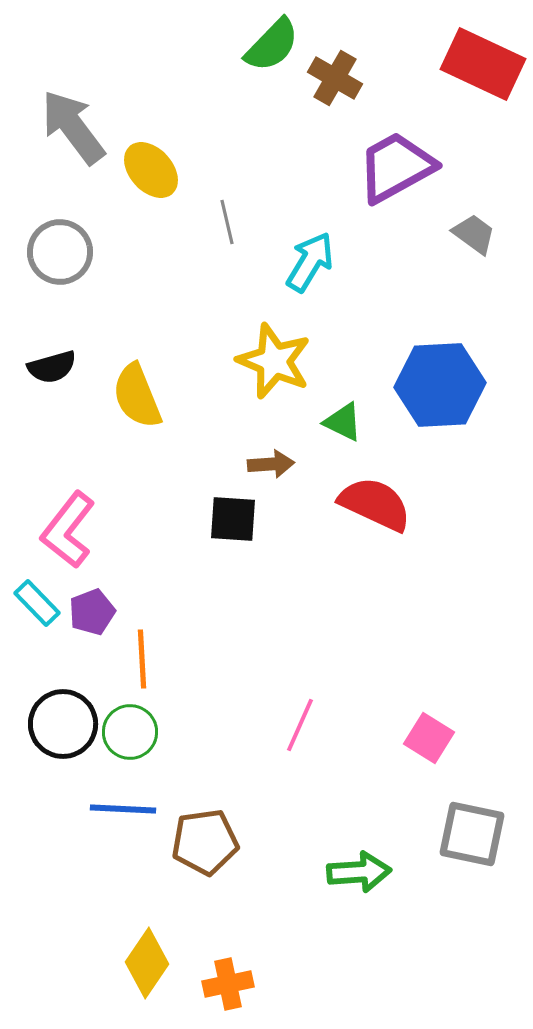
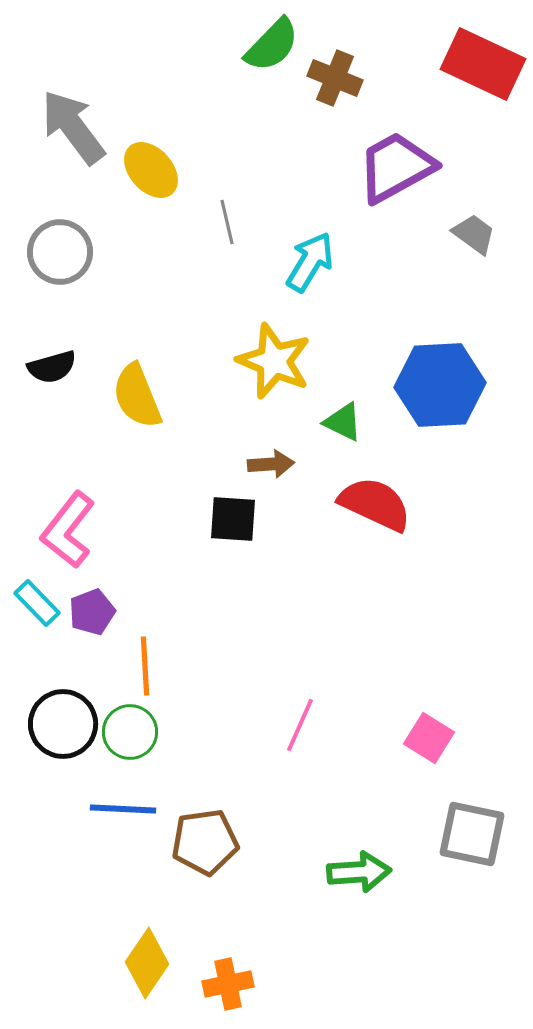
brown cross: rotated 8 degrees counterclockwise
orange line: moved 3 px right, 7 px down
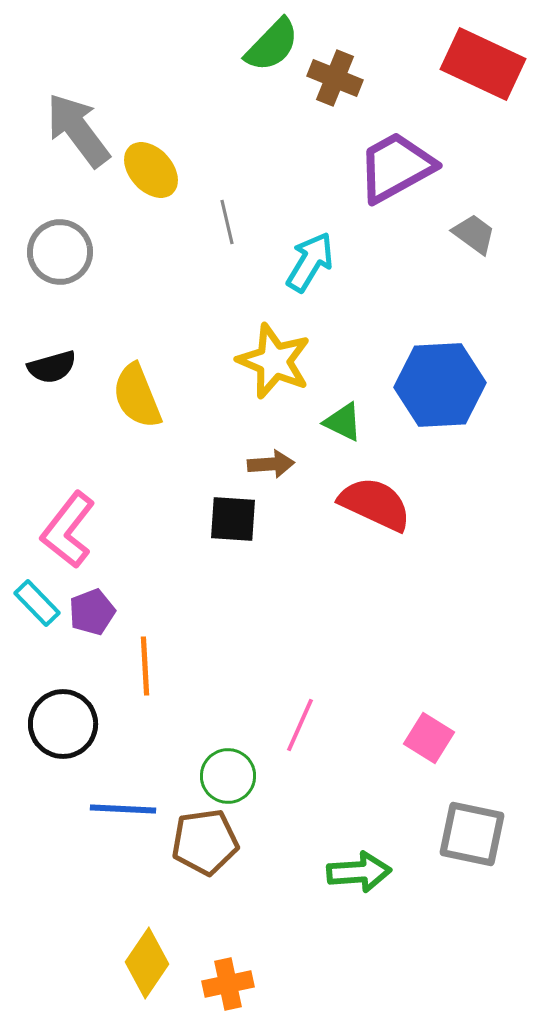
gray arrow: moved 5 px right, 3 px down
green circle: moved 98 px right, 44 px down
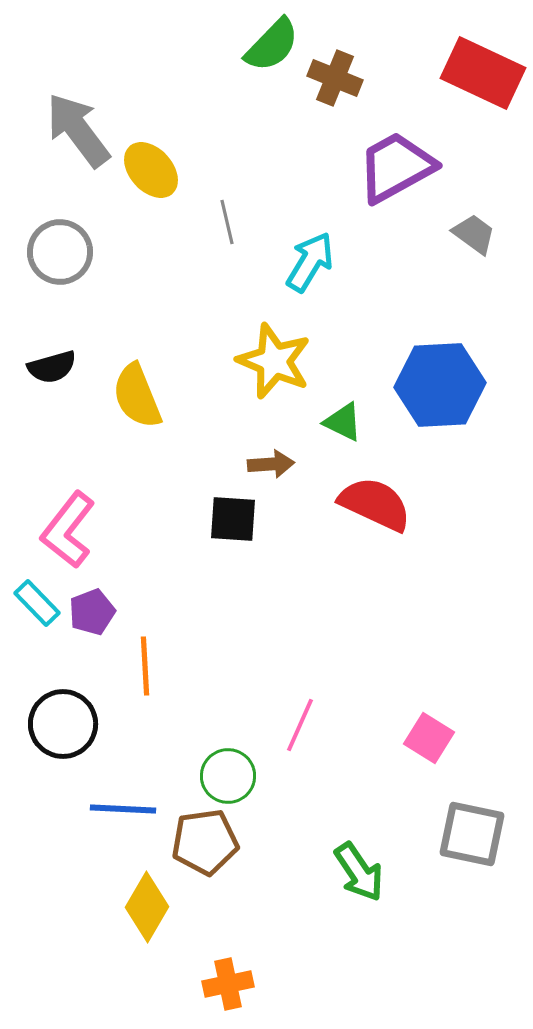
red rectangle: moved 9 px down
green arrow: rotated 60 degrees clockwise
yellow diamond: moved 56 px up; rotated 4 degrees counterclockwise
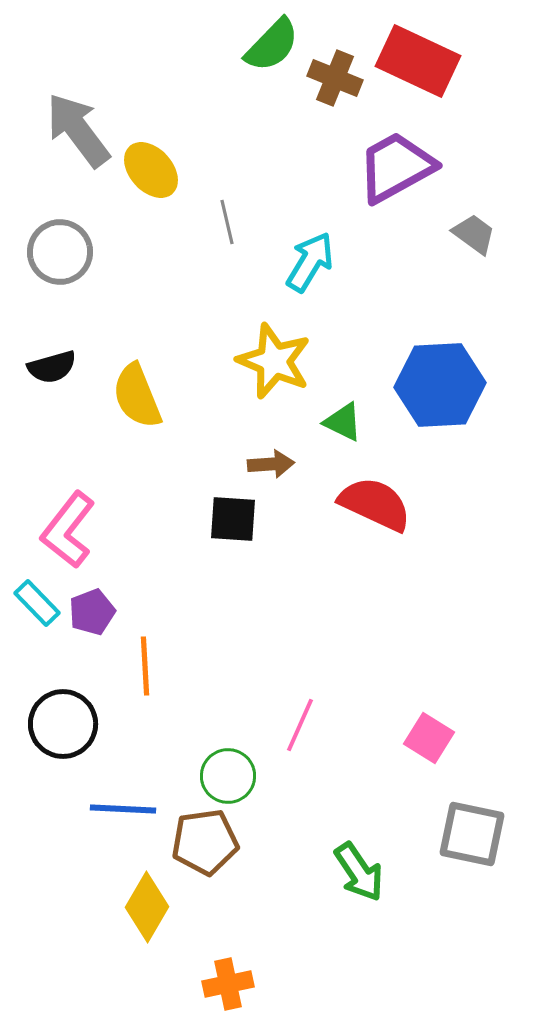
red rectangle: moved 65 px left, 12 px up
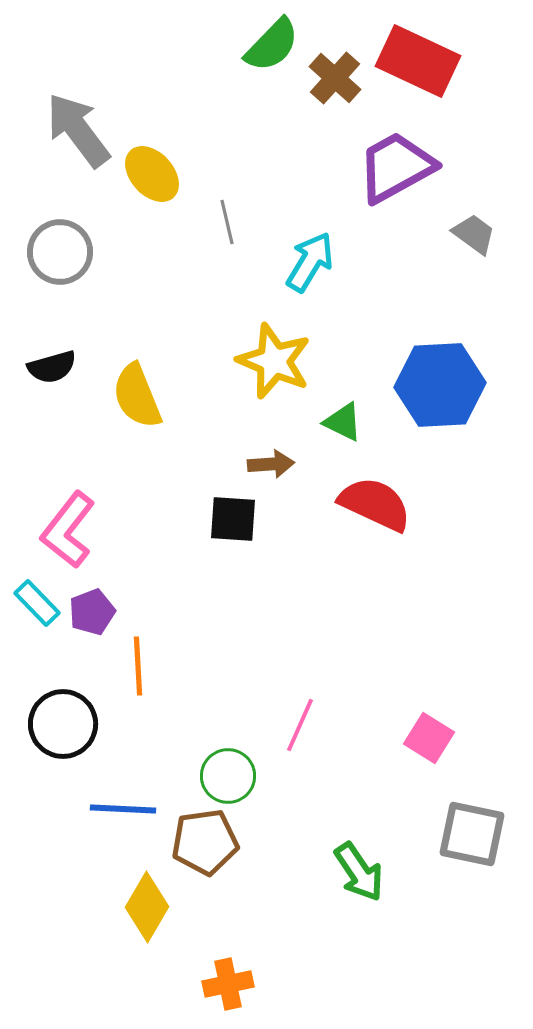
brown cross: rotated 20 degrees clockwise
yellow ellipse: moved 1 px right, 4 px down
orange line: moved 7 px left
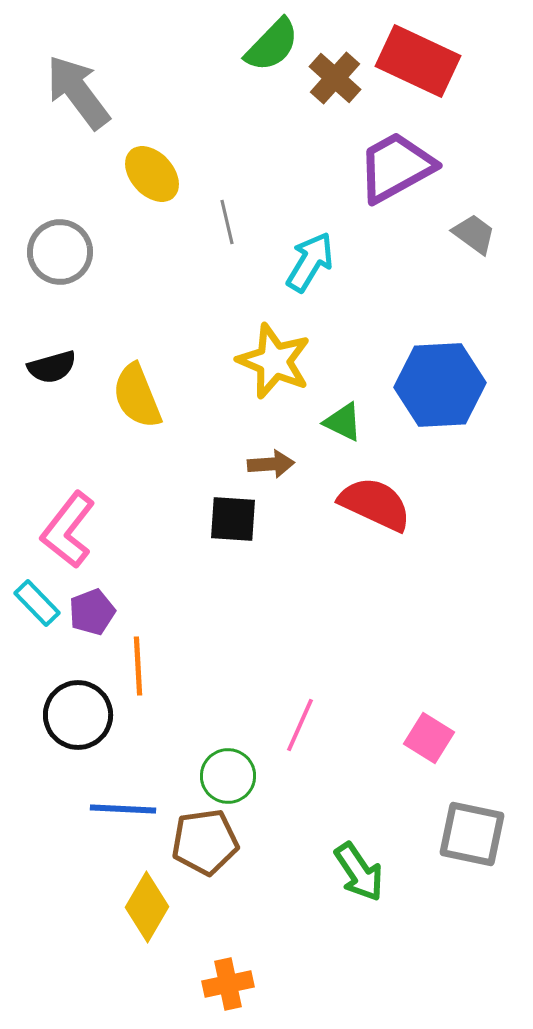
gray arrow: moved 38 px up
black circle: moved 15 px right, 9 px up
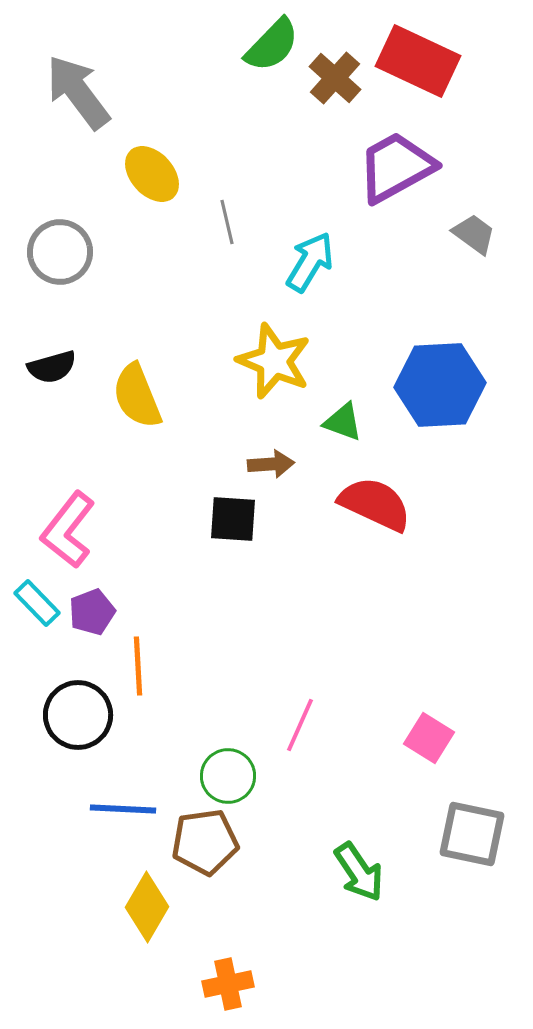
green triangle: rotated 6 degrees counterclockwise
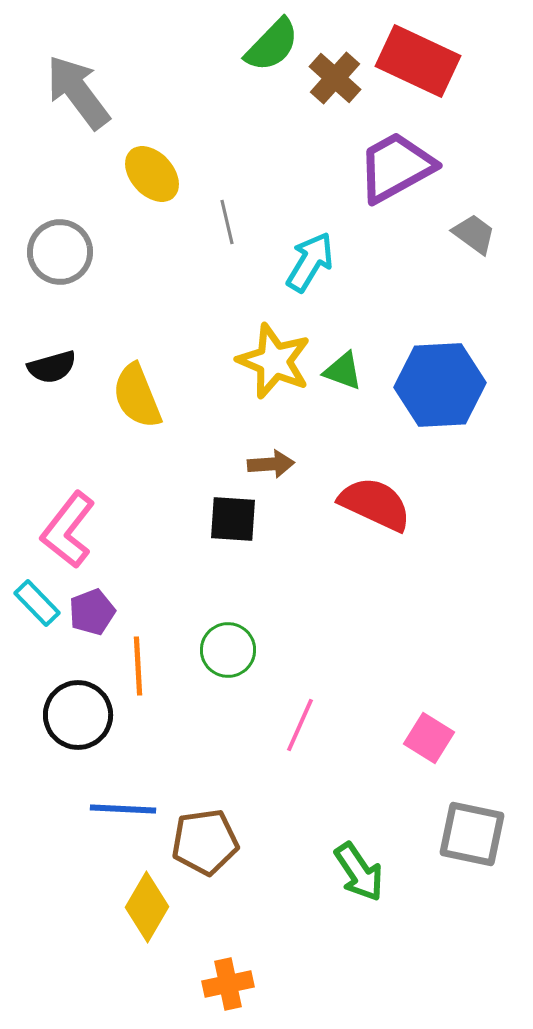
green triangle: moved 51 px up
green circle: moved 126 px up
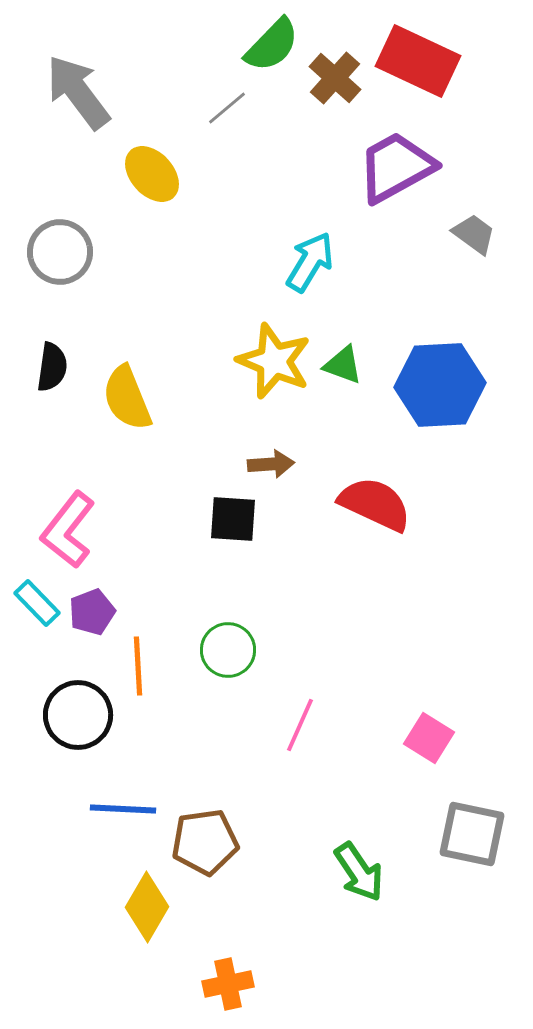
gray line: moved 114 px up; rotated 63 degrees clockwise
black semicircle: rotated 66 degrees counterclockwise
green triangle: moved 6 px up
yellow semicircle: moved 10 px left, 2 px down
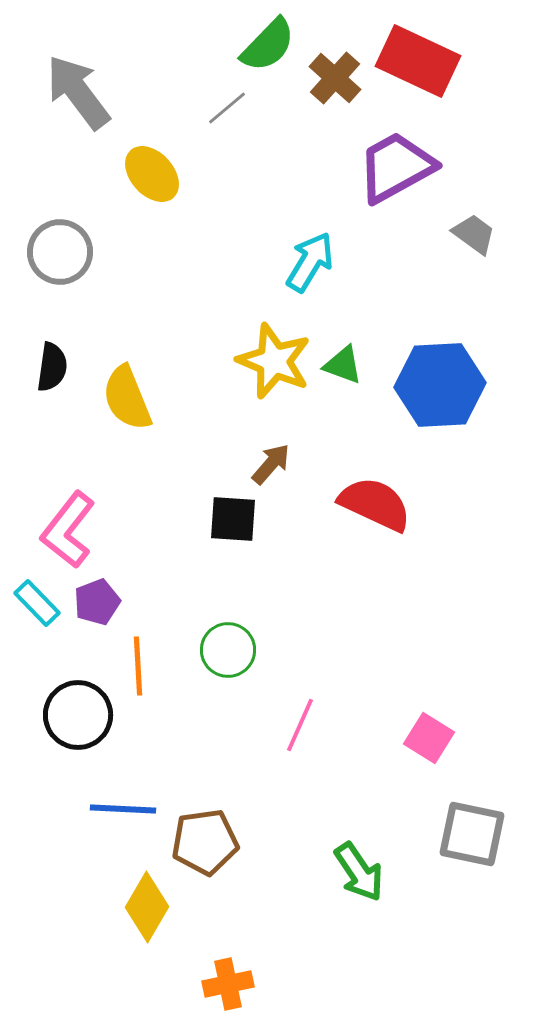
green semicircle: moved 4 px left
brown arrow: rotated 45 degrees counterclockwise
purple pentagon: moved 5 px right, 10 px up
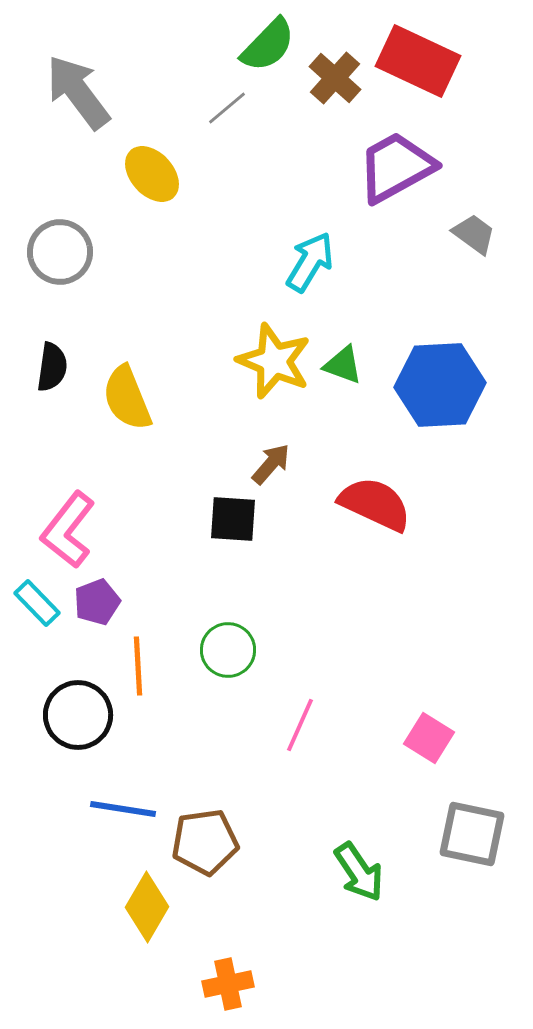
blue line: rotated 6 degrees clockwise
